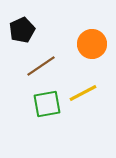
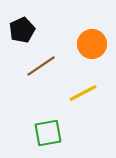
green square: moved 1 px right, 29 px down
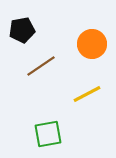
black pentagon: rotated 15 degrees clockwise
yellow line: moved 4 px right, 1 px down
green square: moved 1 px down
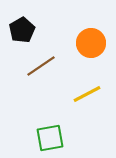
black pentagon: rotated 20 degrees counterclockwise
orange circle: moved 1 px left, 1 px up
green square: moved 2 px right, 4 px down
